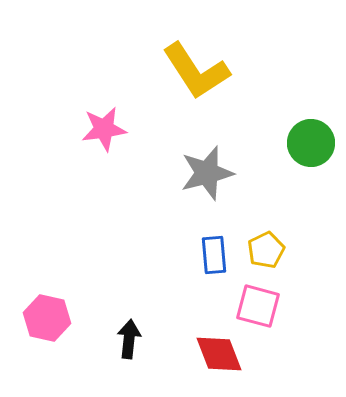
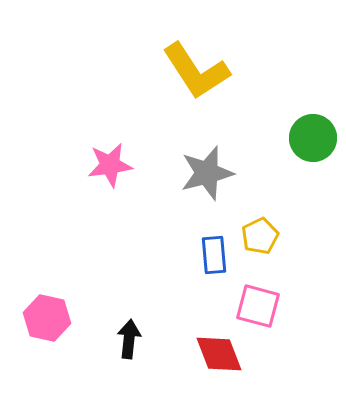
pink star: moved 6 px right, 36 px down
green circle: moved 2 px right, 5 px up
yellow pentagon: moved 6 px left, 14 px up
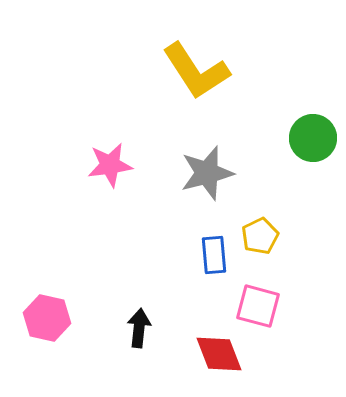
black arrow: moved 10 px right, 11 px up
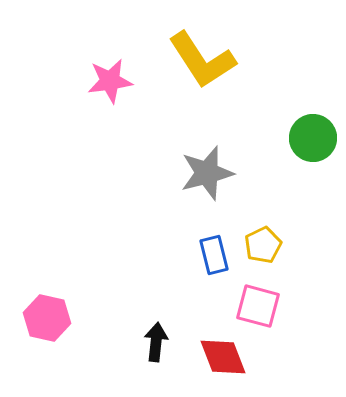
yellow L-shape: moved 6 px right, 11 px up
pink star: moved 84 px up
yellow pentagon: moved 3 px right, 9 px down
blue rectangle: rotated 9 degrees counterclockwise
black arrow: moved 17 px right, 14 px down
red diamond: moved 4 px right, 3 px down
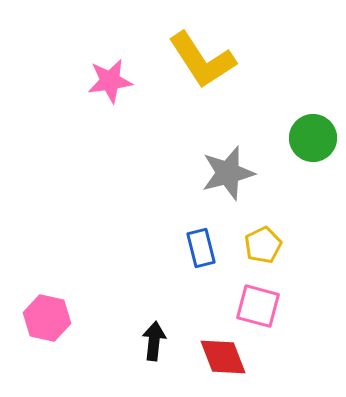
gray star: moved 21 px right
blue rectangle: moved 13 px left, 7 px up
black arrow: moved 2 px left, 1 px up
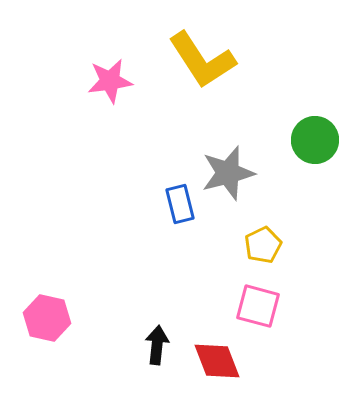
green circle: moved 2 px right, 2 px down
blue rectangle: moved 21 px left, 44 px up
black arrow: moved 3 px right, 4 px down
red diamond: moved 6 px left, 4 px down
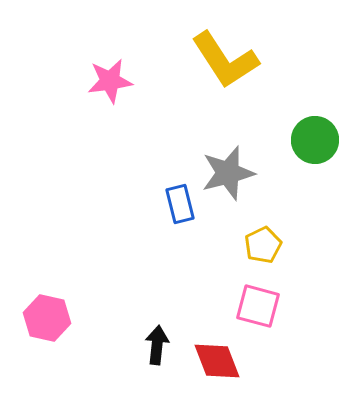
yellow L-shape: moved 23 px right
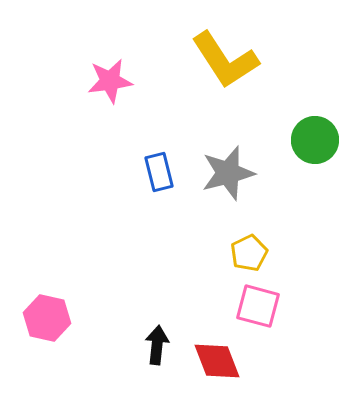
blue rectangle: moved 21 px left, 32 px up
yellow pentagon: moved 14 px left, 8 px down
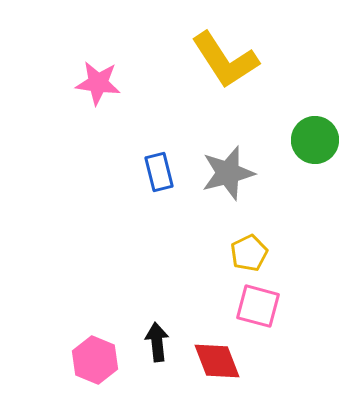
pink star: moved 12 px left, 2 px down; rotated 15 degrees clockwise
pink hexagon: moved 48 px right, 42 px down; rotated 9 degrees clockwise
black arrow: moved 3 px up; rotated 12 degrees counterclockwise
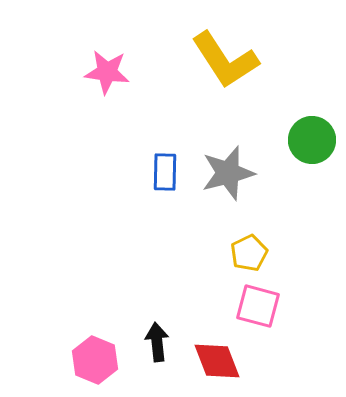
pink star: moved 9 px right, 11 px up
green circle: moved 3 px left
blue rectangle: moved 6 px right; rotated 15 degrees clockwise
